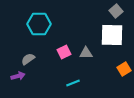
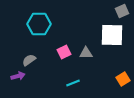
gray square: moved 6 px right; rotated 16 degrees clockwise
gray semicircle: moved 1 px right, 1 px down
orange square: moved 1 px left, 10 px down
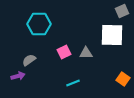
orange square: rotated 24 degrees counterclockwise
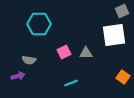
white square: moved 2 px right; rotated 10 degrees counterclockwise
gray semicircle: rotated 136 degrees counterclockwise
orange square: moved 2 px up
cyan line: moved 2 px left
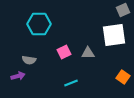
gray square: moved 1 px right, 1 px up
gray triangle: moved 2 px right
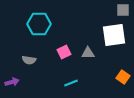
gray square: rotated 24 degrees clockwise
purple arrow: moved 6 px left, 6 px down
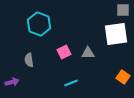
cyan hexagon: rotated 20 degrees clockwise
white square: moved 2 px right, 1 px up
gray semicircle: rotated 72 degrees clockwise
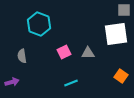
gray square: moved 1 px right
gray semicircle: moved 7 px left, 4 px up
orange square: moved 2 px left, 1 px up
